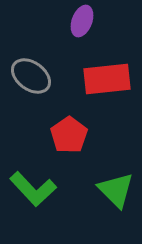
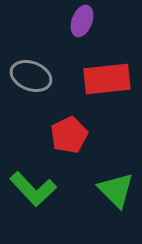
gray ellipse: rotated 15 degrees counterclockwise
red pentagon: rotated 9 degrees clockwise
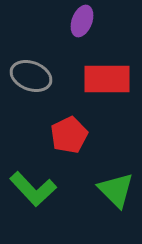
red rectangle: rotated 6 degrees clockwise
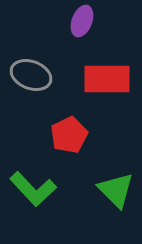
gray ellipse: moved 1 px up
